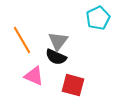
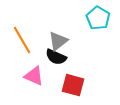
cyan pentagon: rotated 15 degrees counterclockwise
gray triangle: rotated 15 degrees clockwise
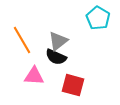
pink triangle: rotated 20 degrees counterclockwise
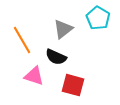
gray triangle: moved 5 px right, 12 px up
pink triangle: rotated 15 degrees clockwise
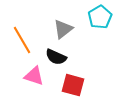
cyan pentagon: moved 2 px right, 1 px up; rotated 10 degrees clockwise
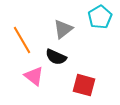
pink triangle: rotated 20 degrees clockwise
red square: moved 11 px right
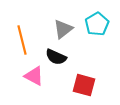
cyan pentagon: moved 3 px left, 7 px down
orange line: rotated 16 degrees clockwise
pink triangle: rotated 10 degrees counterclockwise
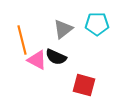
cyan pentagon: rotated 30 degrees clockwise
pink triangle: moved 3 px right, 16 px up
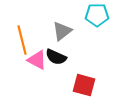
cyan pentagon: moved 9 px up
gray triangle: moved 1 px left, 2 px down
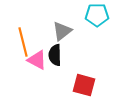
orange line: moved 1 px right, 2 px down
black semicircle: moved 1 px left, 2 px up; rotated 65 degrees clockwise
